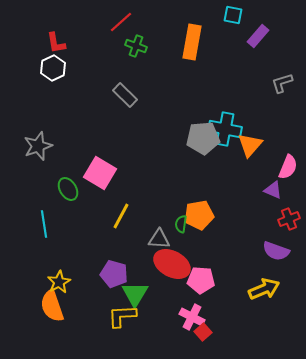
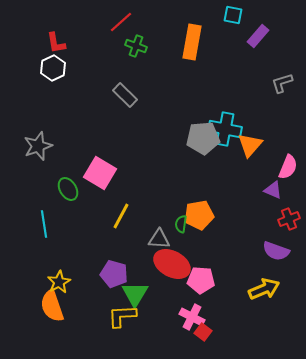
red square: rotated 12 degrees counterclockwise
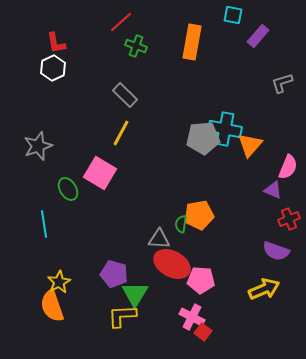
yellow line: moved 83 px up
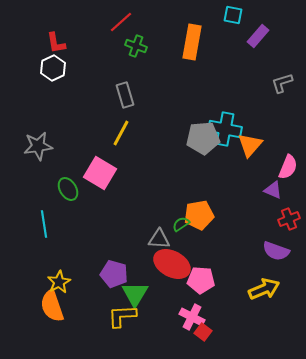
gray rectangle: rotated 30 degrees clockwise
gray star: rotated 12 degrees clockwise
green semicircle: rotated 48 degrees clockwise
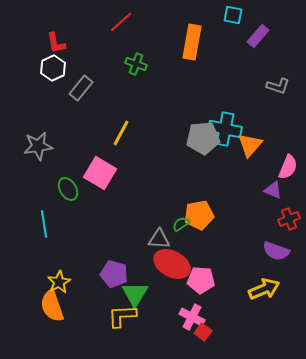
green cross: moved 18 px down
gray L-shape: moved 4 px left, 3 px down; rotated 145 degrees counterclockwise
gray rectangle: moved 44 px left, 7 px up; rotated 55 degrees clockwise
